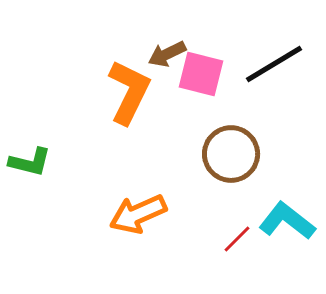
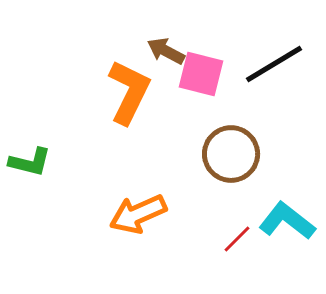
brown arrow: moved 1 px left, 3 px up; rotated 54 degrees clockwise
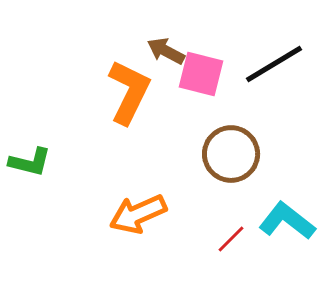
red line: moved 6 px left
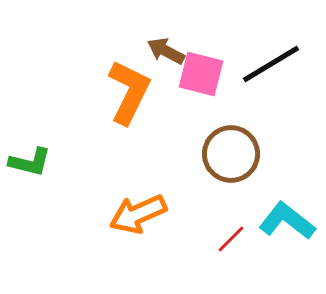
black line: moved 3 px left
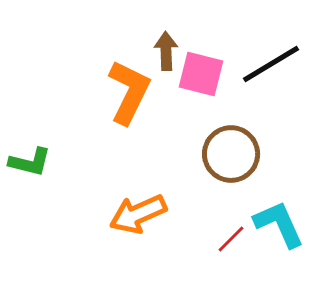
brown arrow: rotated 60 degrees clockwise
cyan L-shape: moved 8 px left, 3 px down; rotated 28 degrees clockwise
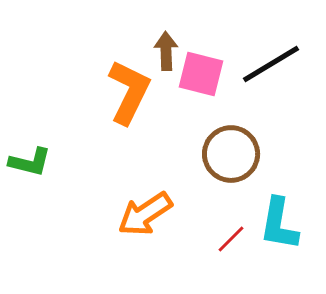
orange arrow: moved 7 px right; rotated 10 degrees counterclockwise
cyan L-shape: rotated 146 degrees counterclockwise
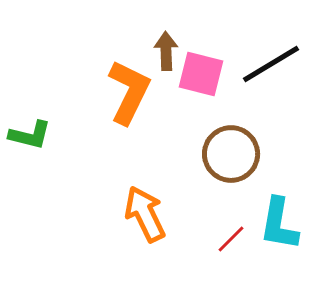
green L-shape: moved 27 px up
orange arrow: rotated 98 degrees clockwise
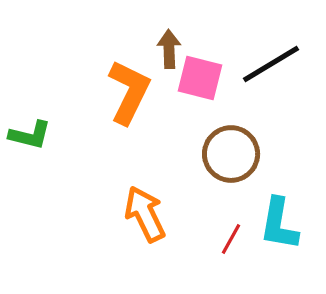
brown arrow: moved 3 px right, 2 px up
pink square: moved 1 px left, 4 px down
red line: rotated 16 degrees counterclockwise
